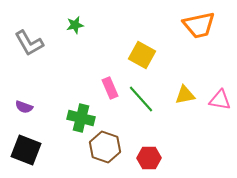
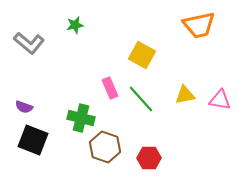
gray L-shape: rotated 20 degrees counterclockwise
black square: moved 7 px right, 10 px up
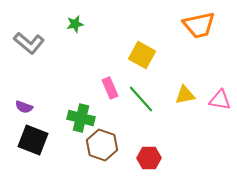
green star: moved 1 px up
brown hexagon: moved 3 px left, 2 px up
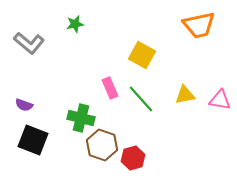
purple semicircle: moved 2 px up
red hexagon: moved 16 px left; rotated 15 degrees counterclockwise
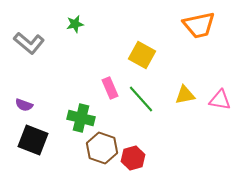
brown hexagon: moved 3 px down
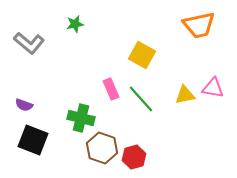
pink rectangle: moved 1 px right, 1 px down
pink triangle: moved 7 px left, 12 px up
red hexagon: moved 1 px right, 1 px up
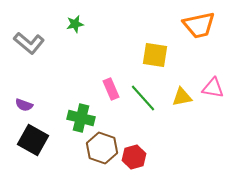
yellow square: moved 13 px right; rotated 20 degrees counterclockwise
yellow triangle: moved 3 px left, 2 px down
green line: moved 2 px right, 1 px up
black square: rotated 8 degrees clockwise
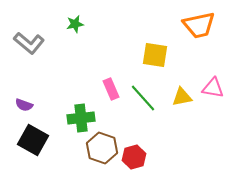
green cross: rotated 20 degrees counterclockwise
